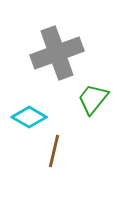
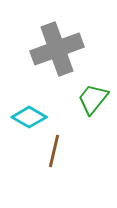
gray cross: moved 4 px up
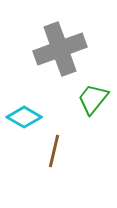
gray cross: moved 3 px right
cyan diamond: moved 5 px left
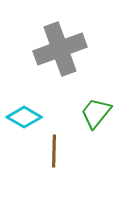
green trapezoid: moved 3 px right, 14 px down
brown line: rotated 12 degrees counterclockwise
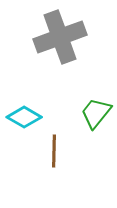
gray cross: moved 12 px up
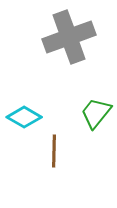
gray cross: moved 9 px right
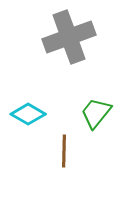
cyan diamond: moved 4 px right, 3 px up
brown line: moved 10 px right
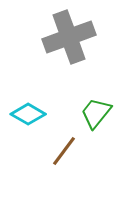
brown line: rotated 36 degrees clockwise
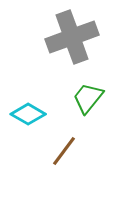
gray cross: moved 3 px right
green trapezoid: moved 8 px left, 15 px up
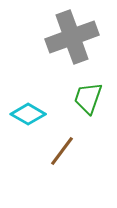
green trapezoid: rotated 20 degrees counterclockwise
brown line: moved 2 px left
